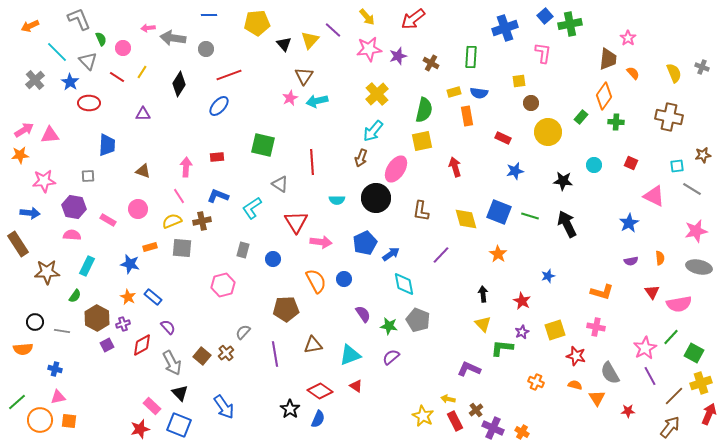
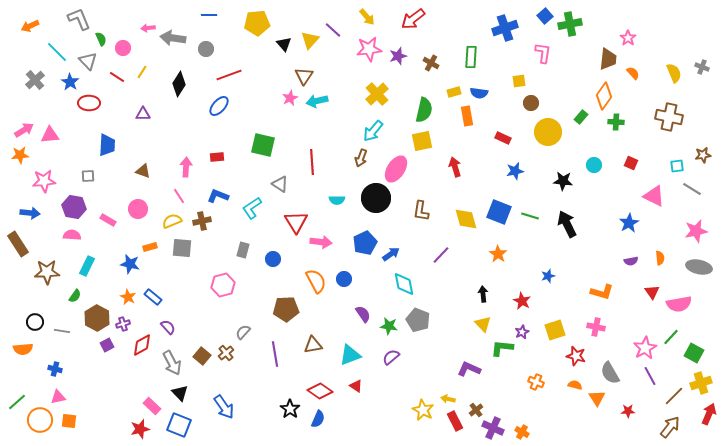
yellow star at (423, 416): moved 6 px up
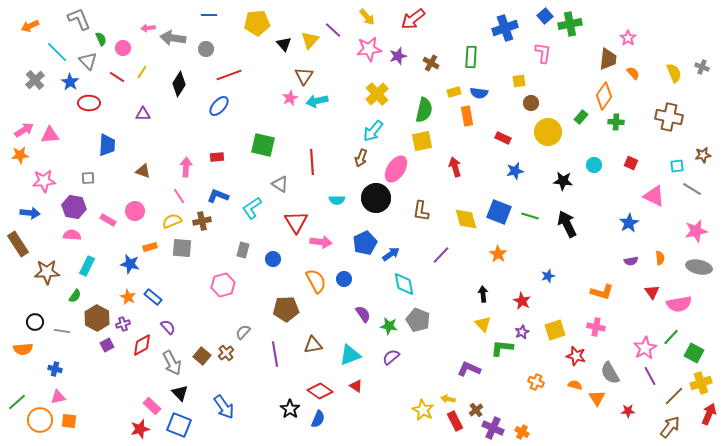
gray square at (88, 176): moved 2 px down
pink circle at (138, 209): moved 3 px left, 2 px down
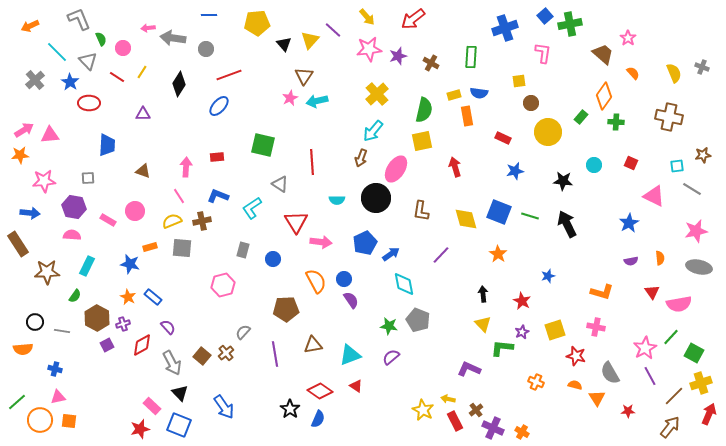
brown trapezoid at (608, 59): moved 5 px left, 5 px up; rotated 55 degrees counterclockwise
yellow rectangle at (454, 92): moved 3 px down
purple semicircle at (363, 314): moved 12 px left, 14 px up
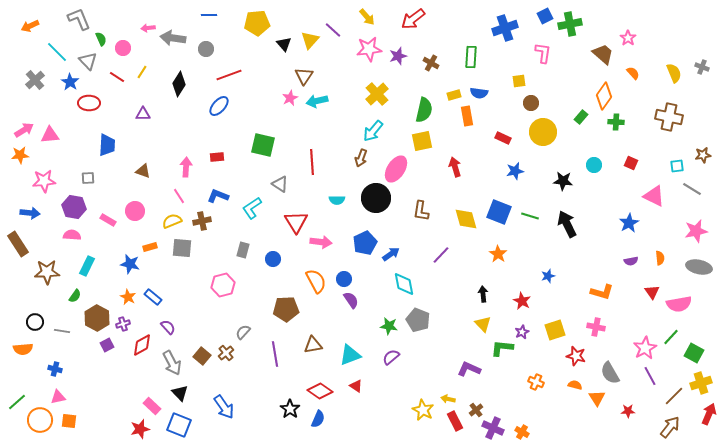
blue square at (545, 16): rotated 14 degrees clockwise
yellow circle at (548, 132): moved 5 px left
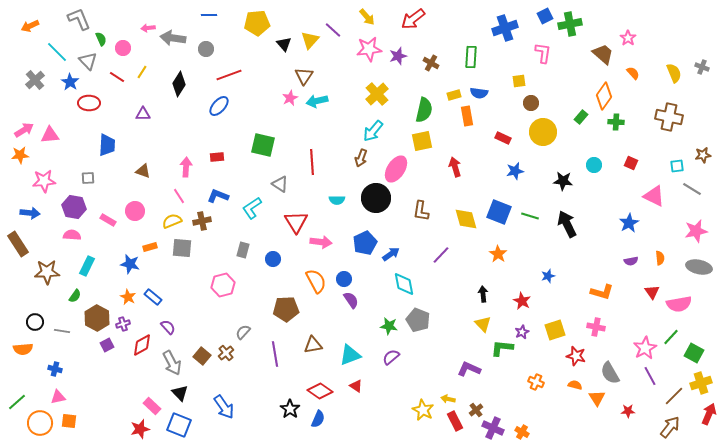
orange circle at (40, 420): moved 3 px down
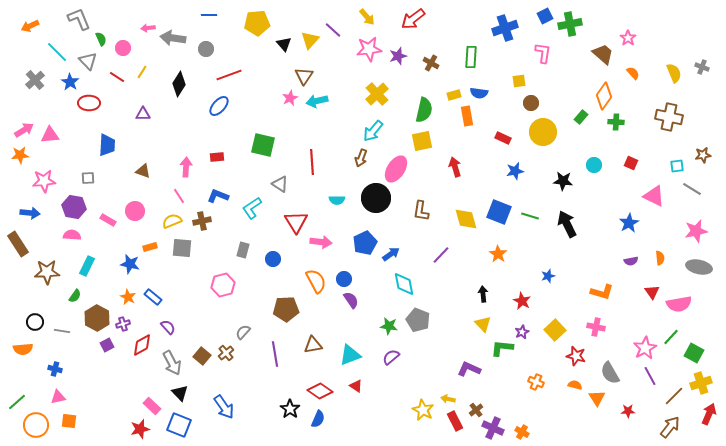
yellow square at (555, 330): rotated 25 degrees counterclockwise
orange circle at (40, 423): moved 4 px left, 2 px down
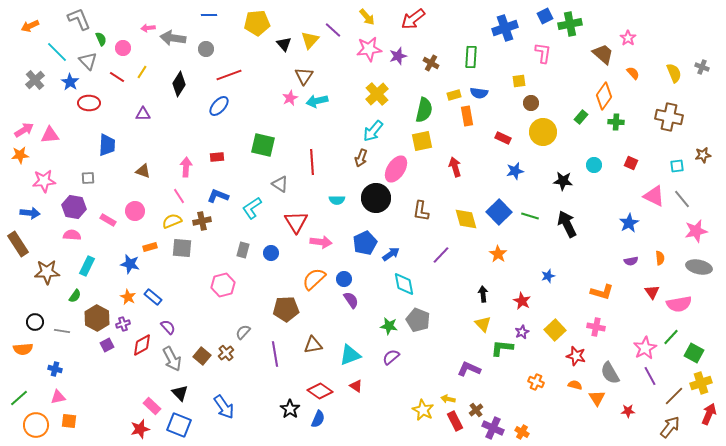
gray line at (692, 189): moved 10 px left, 10 px down; rotated 18 degrees clockwise
blue square at (499, 212): rotated 25 degrees clockwise
blue circle at (273, 259): moved 2 px left, 6 px up
orange semicircle at (316, 281): moved 2 px left, 2 px up; rotated 105 degrees counterclockwise
gray arrow at (172, 363): moved 4 px up
green line at (17, 402): moved 2 px right, 4 px up
